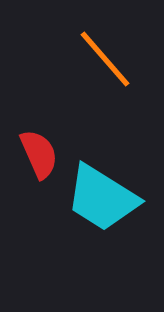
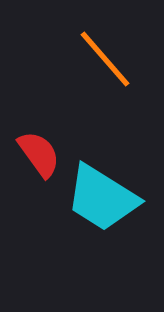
red semicircle: rotated 12 degrees counterclockwise
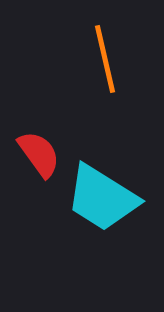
orange line: rotated 28 degrees clockwise
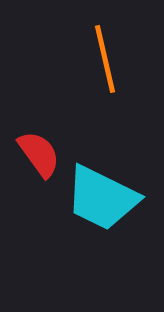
cyan trapezoid: rotated 6 degrees counterclockwise
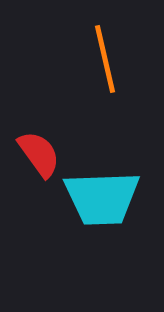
cyan trapezoid: rotated 28 degrees counterclockwise
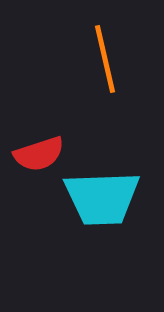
red semicircle: rotated 108 degrees clockwise
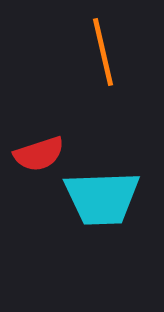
orange line: moved 2 px left, 7 px up
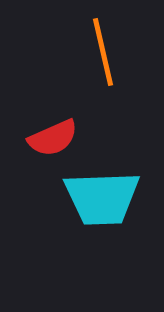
red semicircle: moved 14 px right, 16 px up; rotated 6 degrees counterclockwise
